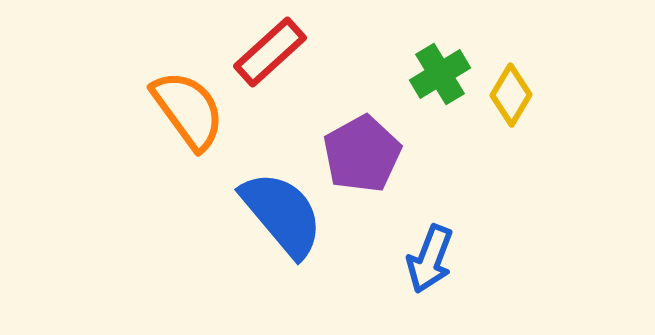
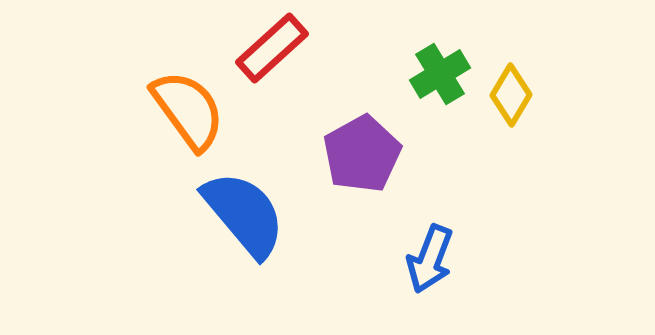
red rectangle: moved 2 px right, 4 px up
blue semicircle: moved 38 px left
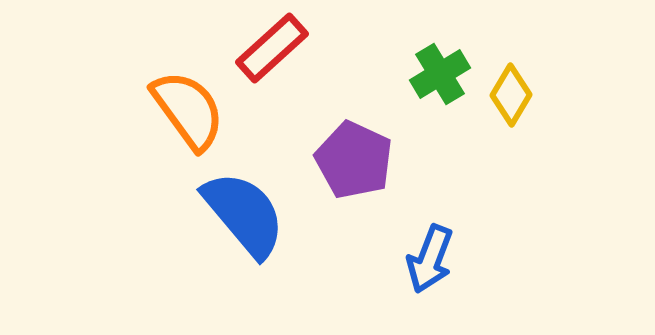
purple pentagon: moved 8 px left, 6 px down; rotated 18 degrees counterclockwise
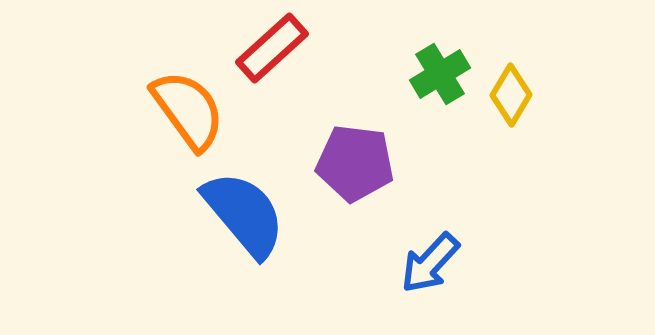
purple pentagon: moved 1 px right, 3 px down; rotated 18 degrees counterclockwise
blue arrow: moved 4 px down; rotated 22 degrees clockwise
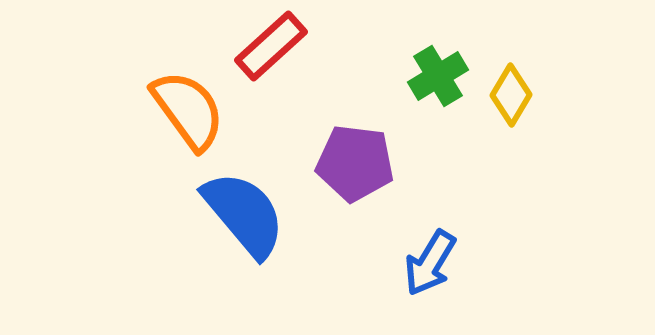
red rectangle: moved 1 px left, 2 px up
green cross: moved 2 px left, 2 px down
blue arrow: rotated 12 degrees counterclockwise
